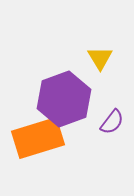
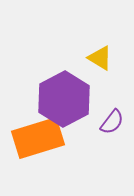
yellow triangle: rotated 28 degrees counterclockwise
purple hexagon: rotated 8 degrees counterclockwise
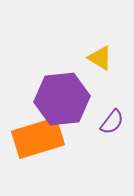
purple hexagon: moved 2 px left; rotated 22 degrees clockwise
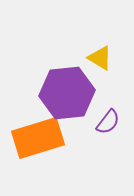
purple hexagon: moved 5 px right, 6 px up
purple semicircle: moved 4 px left
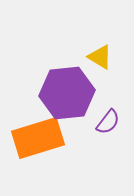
yellow triangle: moved 1 px up
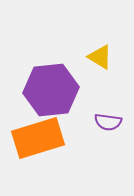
purple hexagon: moved 16 px left, 3 px up
purple semicircle: rotated 60 degrees clockwise
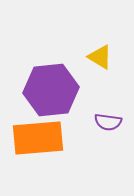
orange rectangle: rotated 12 degrees clockwise
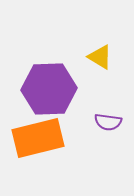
purple hexagon: moved 2 px left, 1 px up; rotated 4 degrees clockwise
orange rectangle: rotated 9 degrees counterclockwise
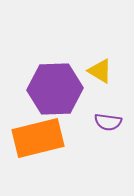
yellow triangle: moved 14 px down
purple hexagon: moved 6 px right
